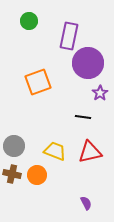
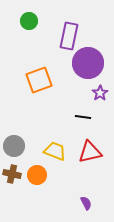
orange square: moved 1 px right, 2 px up
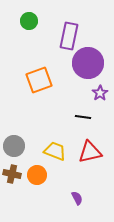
purple semicircle: moved 9 px left, 5 px up
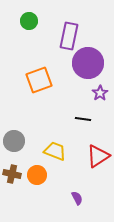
black line: moved 2 px down
gray circle: moved 5 px up
red triangle: moved 8 px right, 4 px down; rotated 20 degrees counterclockwise
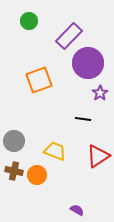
purple rectangle: rotated 32 degrees clockwise
brown cross: moved 2 px right, 3 px up
purple semicircle: moved 12 px down; rotated 32 degrees counterclockwise
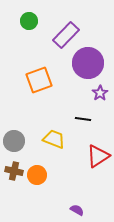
purple rectangle: moved 3 px left, 1 px up
yellow trapezoid: moved 1 px left, 12 px up
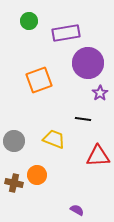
purple rectangle: moved 2 px up; rotated 36 degrees clockwise
red triangle: rotated 30 degrees clockwise
brown cross: moved 12 px down
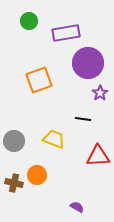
purple semicircle: moved 3 px up
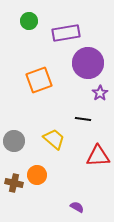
yellow trapezoid: rotated 20 degrees clockwise
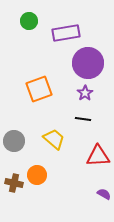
orange square: moved 9 px down
purple star: moved 15 px left
purple semicircle: moved 27 px right, 13 px up
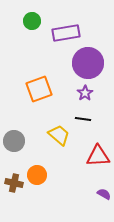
green circle: moved 3 px right
yellow trapezoid: moved 5 px right, 4 px up
